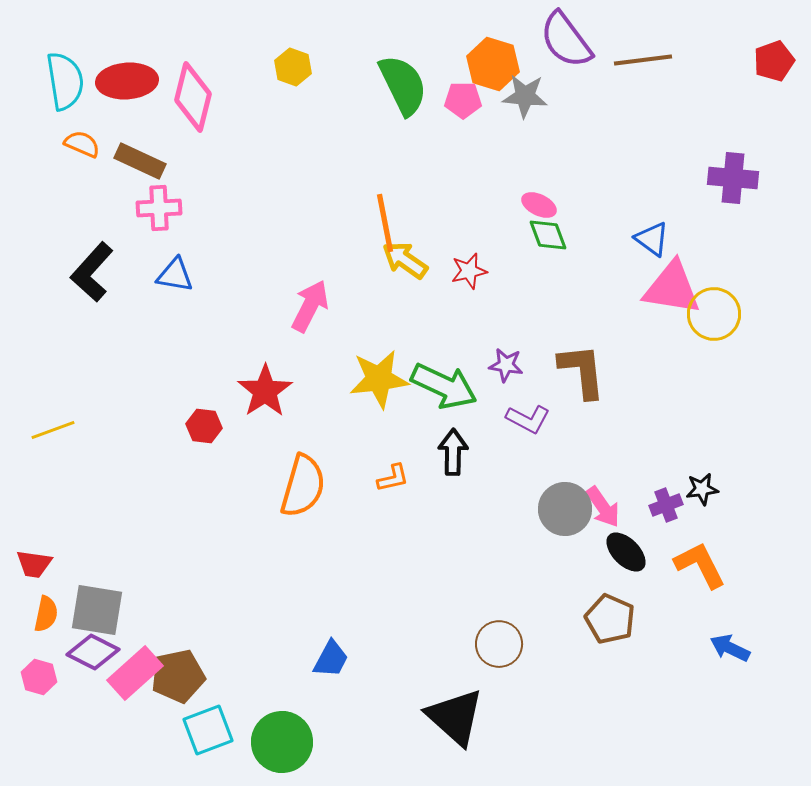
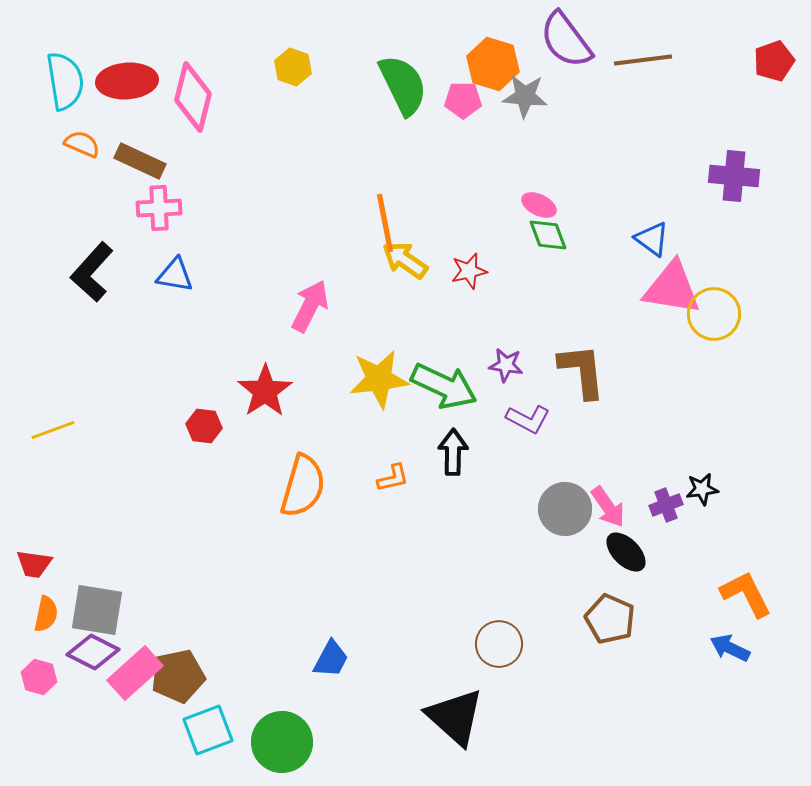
purple cross at (733, 178): moved 1 px right, 2 px up
pink arrow at (603, 507): moved 5 px right
orange L-shape at (700, 565): moved 46 px right, 29 px down
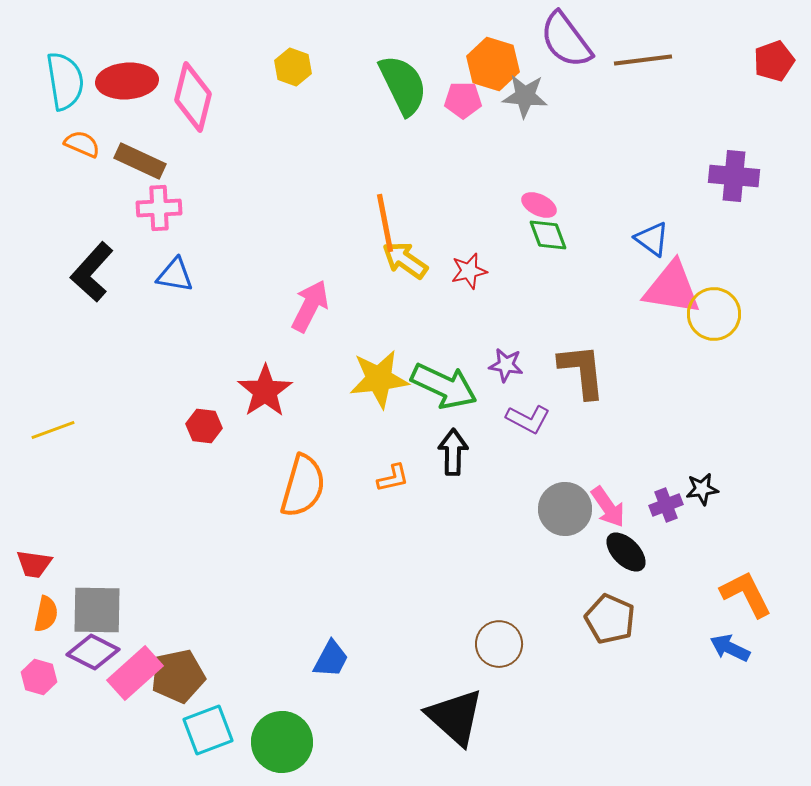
gray square at (97, 610): rotated 8 degrees counterclockwise
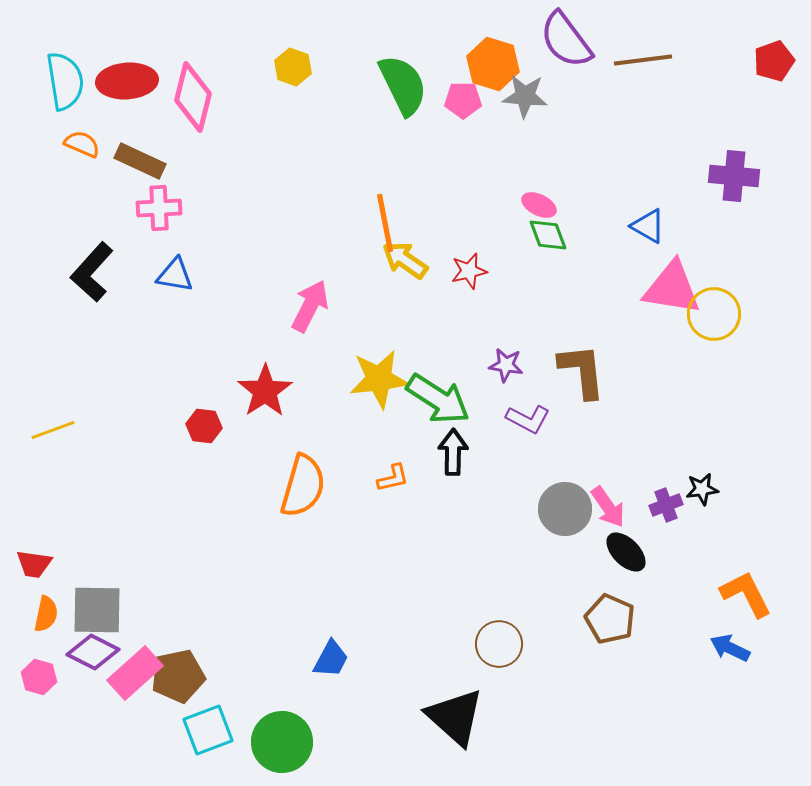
blue triangle at (652, 239): moved 4 px left, 13 px up; rotated 6 degrees counterclockwise
green arrow at (444, 386): moved 6 px left, 13 px down; rotated 8 degrees clockwise
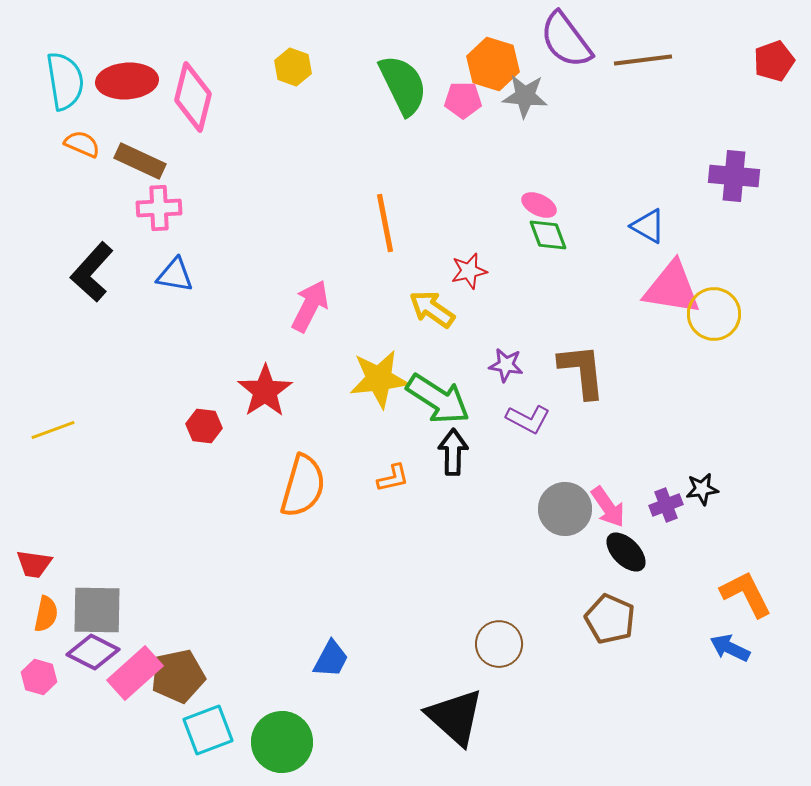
yellow arrow at (405, 260): moved 27 px right, 49 px down
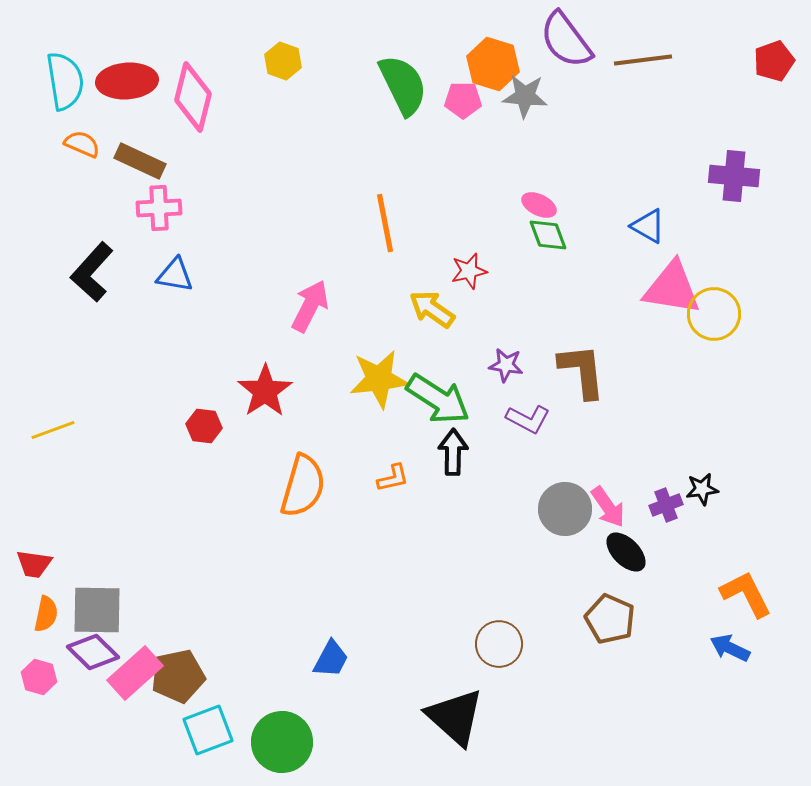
yellow hexagon at (293, 67): moved 10 px left, 6 px up
purple diamond at (93, 652): rotated 18 degrees clockwise
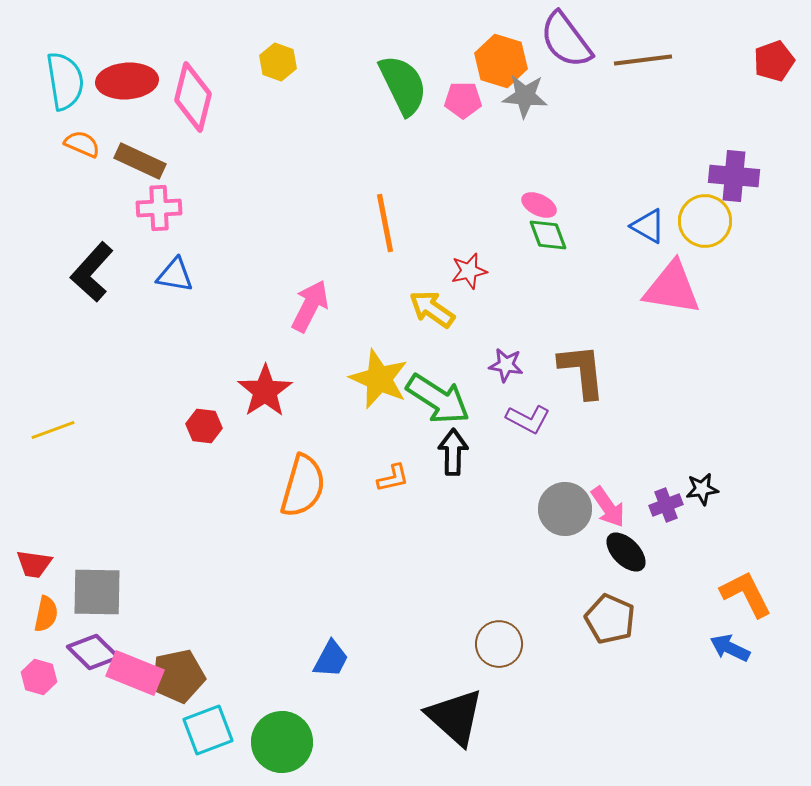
yellow hexagon at (283, 61): moved 5 px left, 1 px down
orange hexagon at (493, 64): moved 8 px right, 3 px up
yellow circle at (714, 314): moved 9 px left, 93 px up
yellow star at (379, 379): rotated 30 degrees clockwise
gray square at (97, 610): moved 18 px up
pink rectangle at (135, 673): rotated 64 degrees clockwise
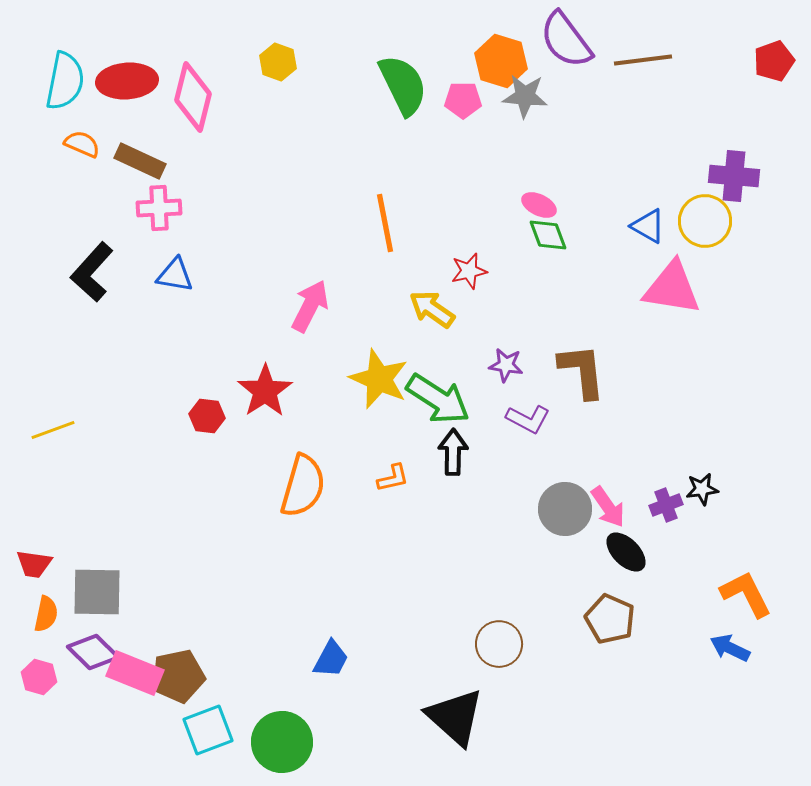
cyan semicircle at (65, 81): rotated 20 degrees clockwise
red hexagon at (204, 426): moved 3 px right, 10 px up
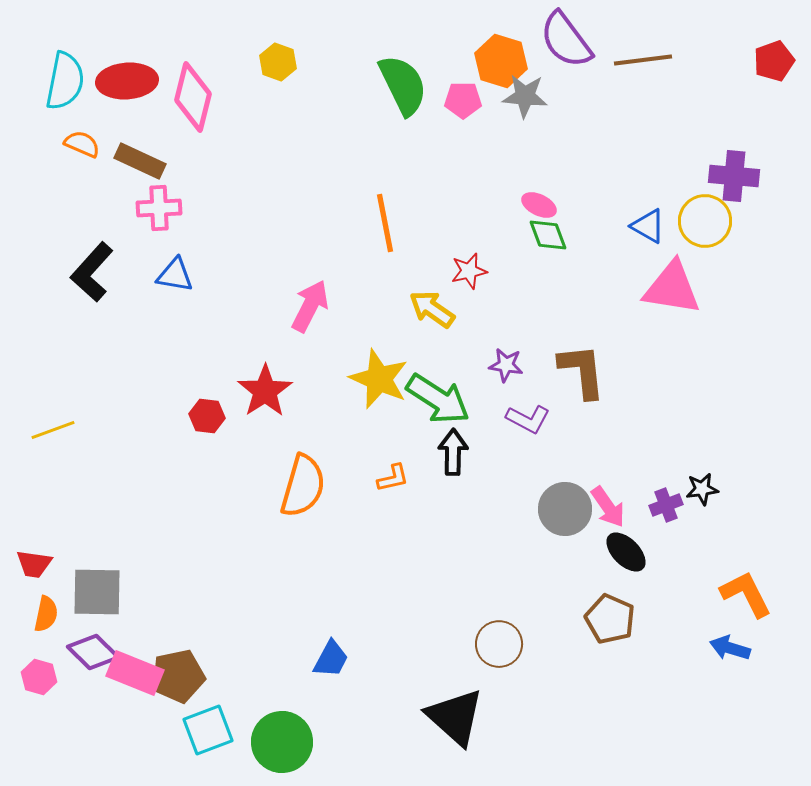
blue arrow at (730, 648): rotated 9 degrees counterclockwise
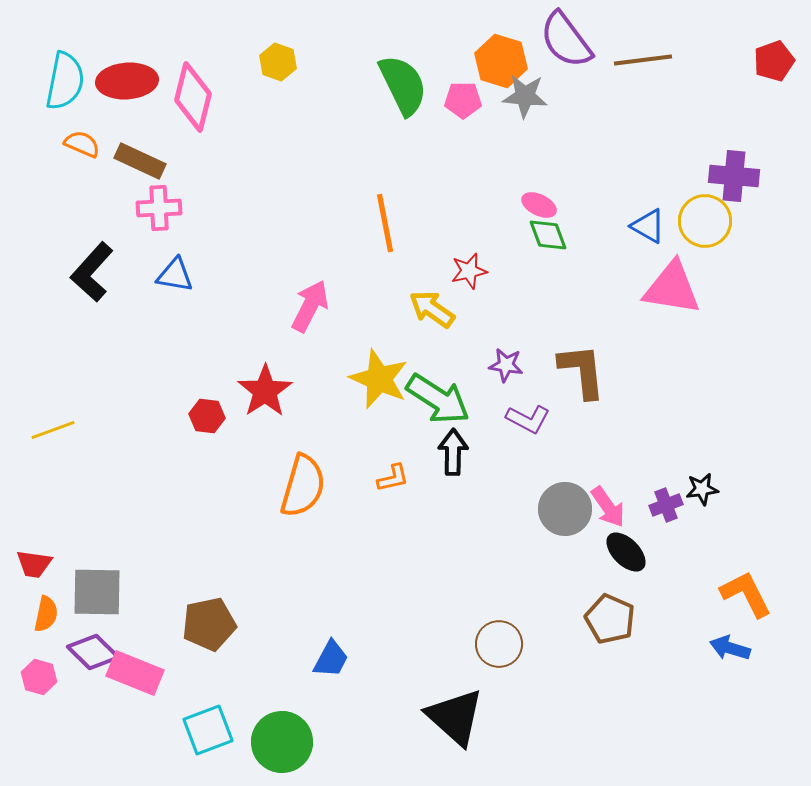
brown pentagon at (178, 676): moved 31 px right, 52 px up
